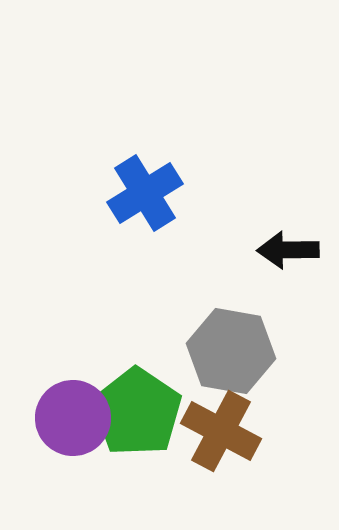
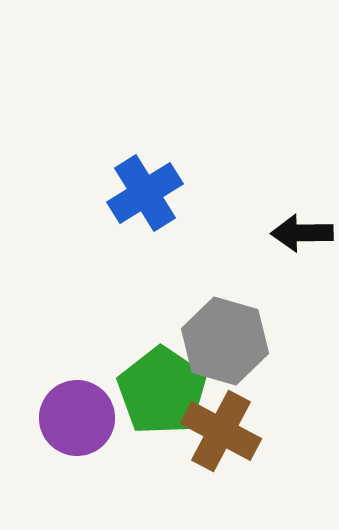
black arrow: moved 14 px right, 17 px up
gray hexagon: moved 6 px left, 10 px up; rotated 6 degrees clockwise
green pentagon: moved 25 px right, 21 px up
purple circle: moved 4 px right
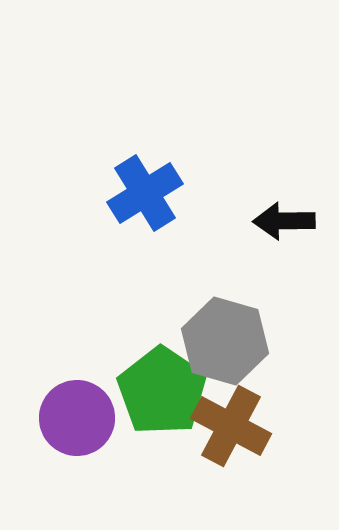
black arrow: moved 18 px left, 12 px up
brown cross: moved 10 px right, 5 px up
